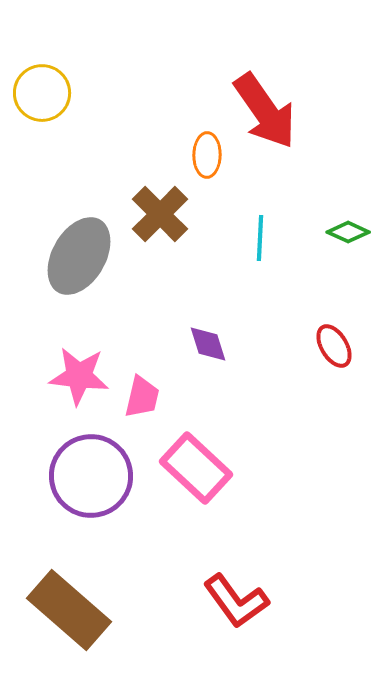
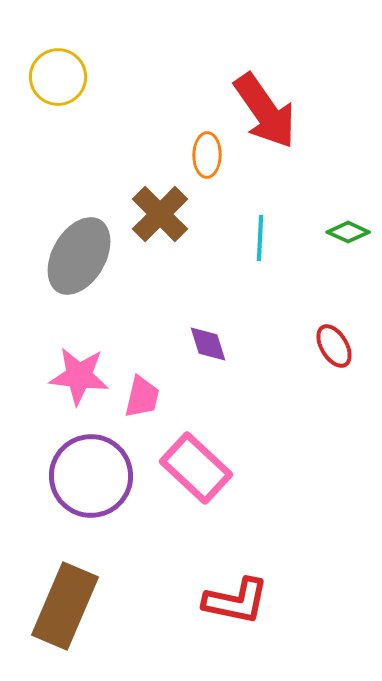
yellow circle: moved 16 px right, 16 px up
red L-shape: rotated 42 degrees counterclockwise
brown rectangle: moved 4 px left, 4 px up; rotated 72 degrees clockwise
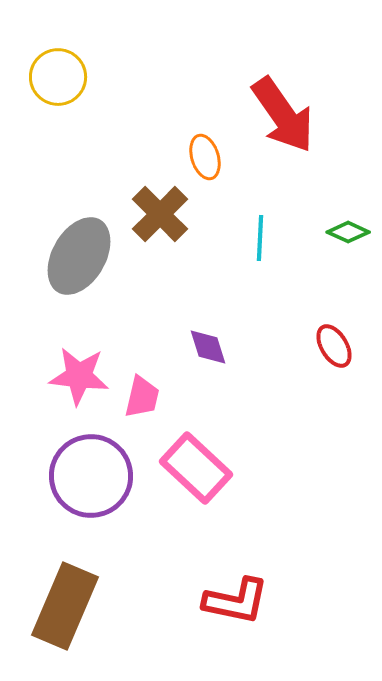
red arrow: moved 18 px right, 4 px down
orange ellipse: moved 2 px left, 2 px down; rotated 18 degrees counterclockwise
purple diamond: moved 3 px down
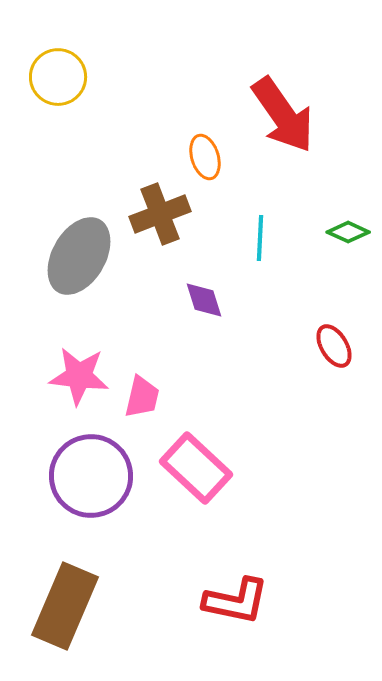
brown cross: rotated 24 degrees clockwise
purple diamond: moved 4 px left, 47 px up
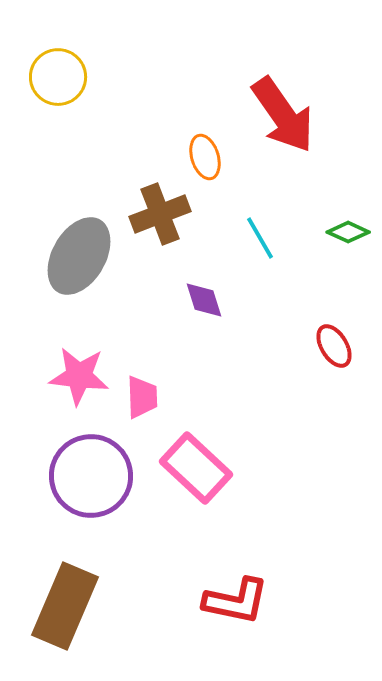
cyan line: rotated 33 degrees counterclockwise
pink trapezoid: rotated 15 degrees counterclockwise
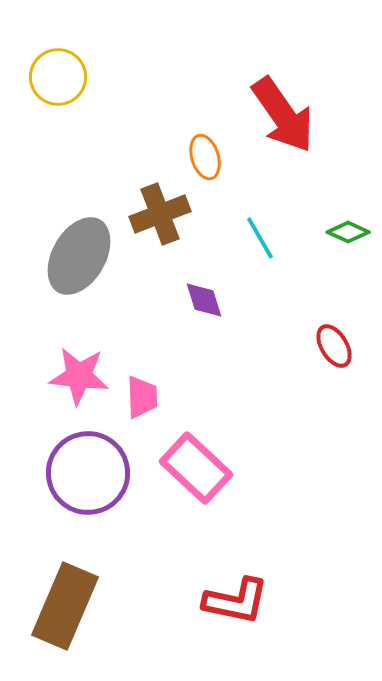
purple circle: moved 3 px left, 3 px up
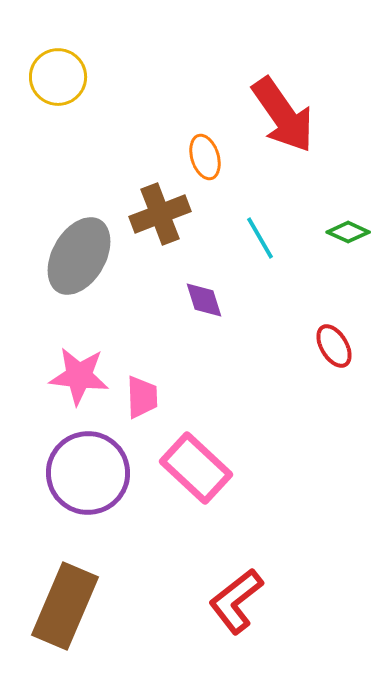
red L-shape: rotated 130 degrees clockwise
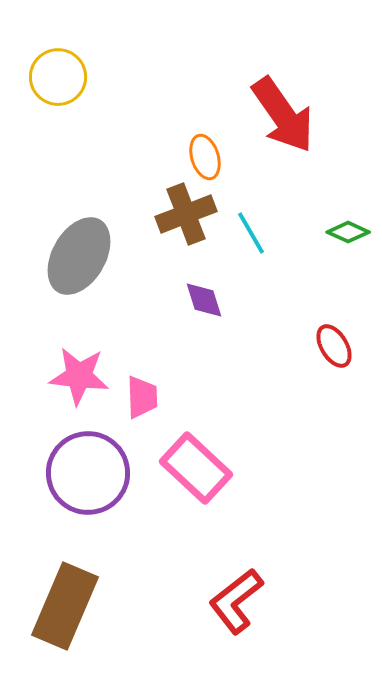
brown cross: moved 26 px right
cyan line: moved 9 px left, 5 px up
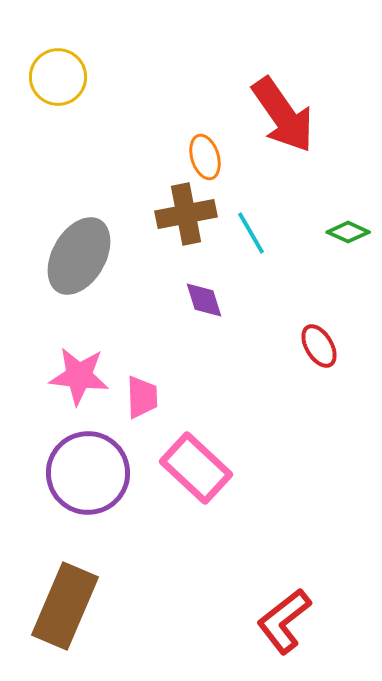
brown cross: rotated 10 degrees clockwise
red ellipse: moved 15 px left
red L-shape: moved 48 px right, 20 px down
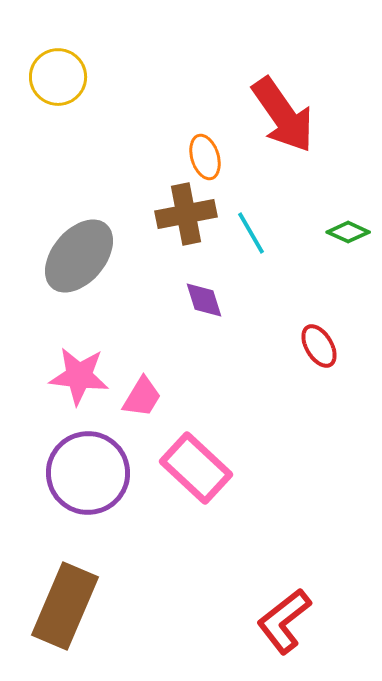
gray ellipse: rotated 10 degrees clockwise
pink trapezoid: rotated 33 degrees clockwise
